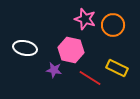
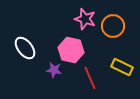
orange circle: moved 1 px down
white ellipse: rotated 40 degrees clockwise
yellow rectangle: moved 5 px right, 1 px up
red line: rotated 35 degrees clockwise
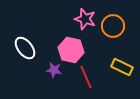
red line: moved 4 px left, 1 px up
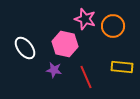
pink hexagon: moved 6 px left, 6 px up
yellow rectangle: rotated 20 degrees counterclockwise
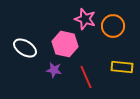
white ellipse: rotated 20 degrees counterclockwise
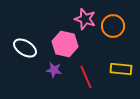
yellow rectangle: moved 1 px left, 2 px down
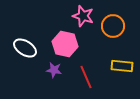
pink star: moved 2 px left, 3 px up
yellow rectangle: moved 1 px right, 3 px up
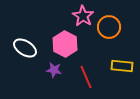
pink star: rotated 15 degrees clockwise
orange circle: moved 4 px left, 1 px down
pink hexagon: rotated 15 degrees clockwise
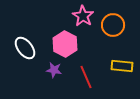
orange circle: moved 4 px right, 2 px up
white ellipse: rotated 20 degrees clockwise
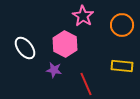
orange circle: moved 9 px right
red line: moved 7 px down
